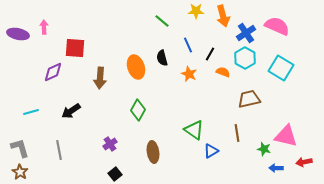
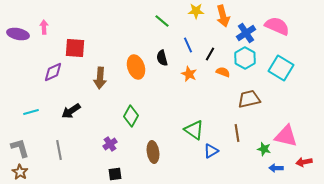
green diamond: moved 7 px left, 6 px down
black square: rotated 32 degrees clockwise
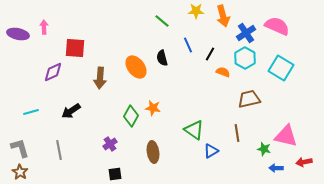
orange ellipse: rotated 20 degrees counterclockwise
orange star: moved 36 px left, 34 px down; rotated 14 degrees counterclockwise
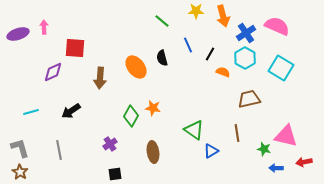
purple ellipse: rotated 30 degrees counterclockwise
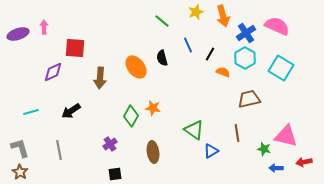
yellow star: moved 1 px down; rotated 21 degrees counterclockwise
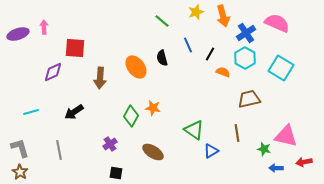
pink semicircle: moved 3 px up
black arrow: moved 3 px right, 1 px down
brown ellipse: rotated 50 degrees counterclockwise
black square: moved 1 px right, 1 px up; rotated 16 degrees clockwise
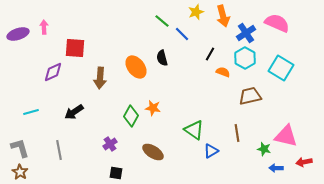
blue line: moved 6 px left, 11 px up; rotated 21 degrees counterclockwise
brown trapezoid: moved 1 px right, 3 px up
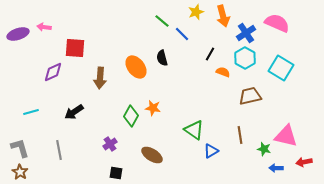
pink arrow: rotated 80 degrees counterclockwise
brown line: moved 3 px right, 2 px down
brown ellipse: moved 1 px left, 3 px down
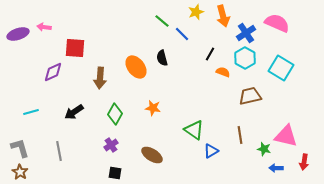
green diamond: moved 16 px left, 2 px up
purple cross: moved 1 px right, 1 px down
gray line: moved 1 px down
red arrow: rotated 70 degrees counterclockwise
black square: moved 1 px left
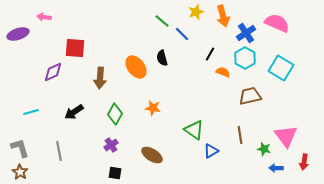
pink arrow: moved 10 px up
pink triangle: rotated 40 degrees clockwise
